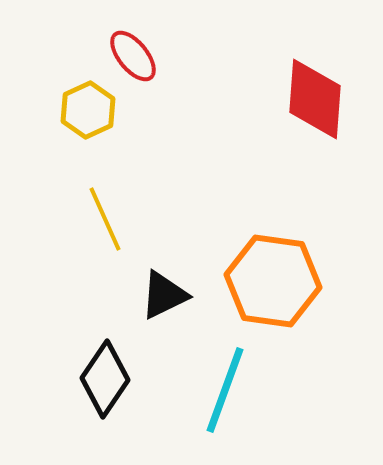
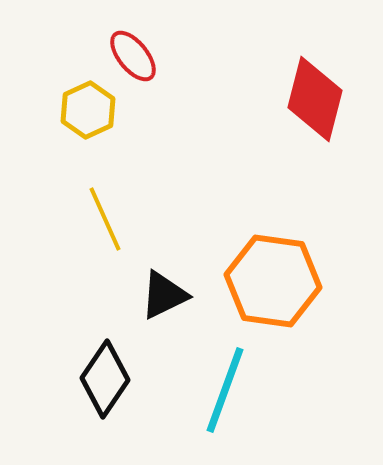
red diamond: rotated 10 degrees clockwise
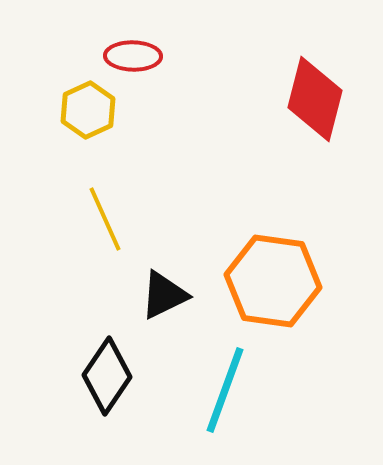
red ellipse: rotated 50 degrees counterclockwise
black diamond: moved 2 px right, 3 px up
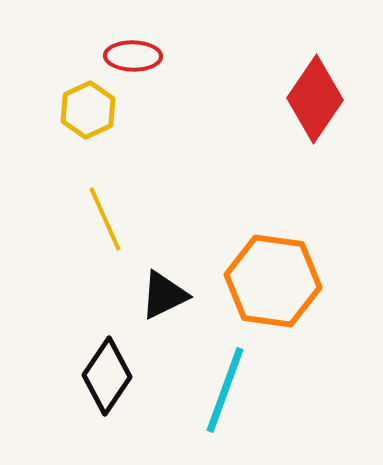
red diamond: rotated 20 degrees clockwise
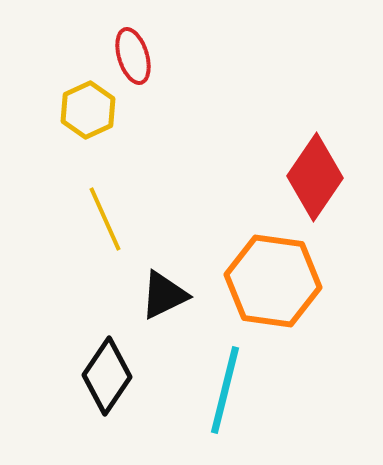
red ellipse: rotated 72 degrees clockwise
red diamond: moved 78 px down
cyan line: rotated 6 degrees counterclockwise
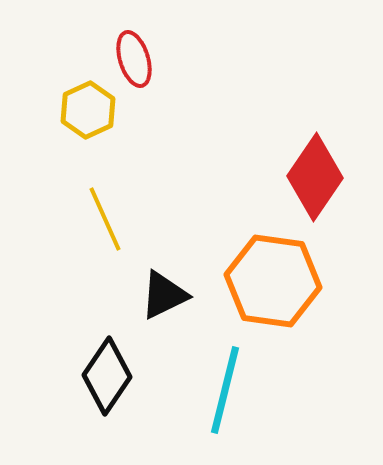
red ellipse: moved 1 px right, 3 px down
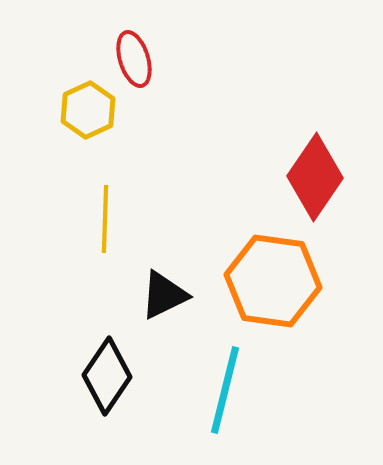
yellow line: rotated 26 degrees clockwise
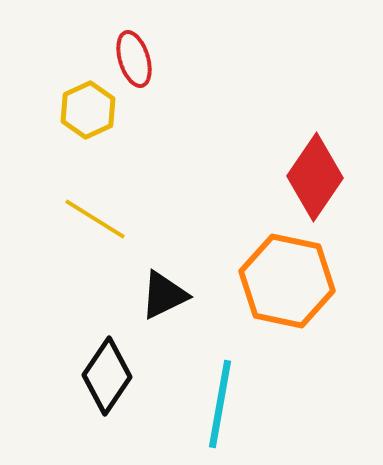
yellow line: moved 10 px left; rotated 60 degrees counterclockwise
orange hexagon: moved 14 px right; rotated 4 degrees clockwise
cyan line: moved 5 px left, 14 px down; rotated 4 degrees counterclockwise
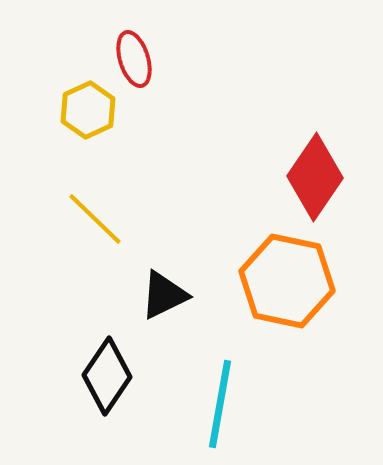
yellow line: rotated 12 degrees clockwise
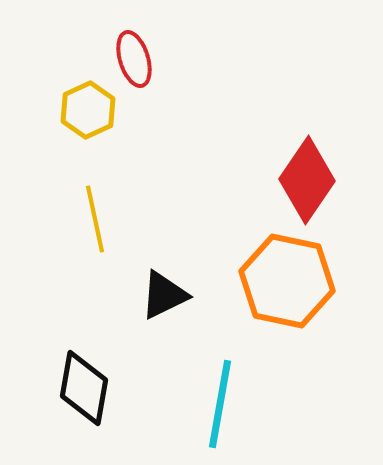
red diamond: moved 8 px left, 3 px down
yellow line: rotated 34 degrees clockwise
black diamond: moved 23 px left, 12 px down; rotated 24 degrees counterclockwise
